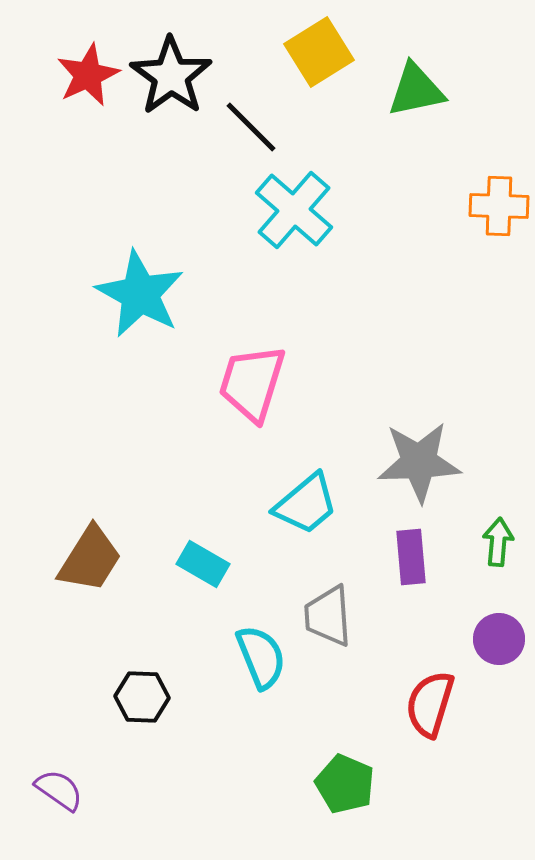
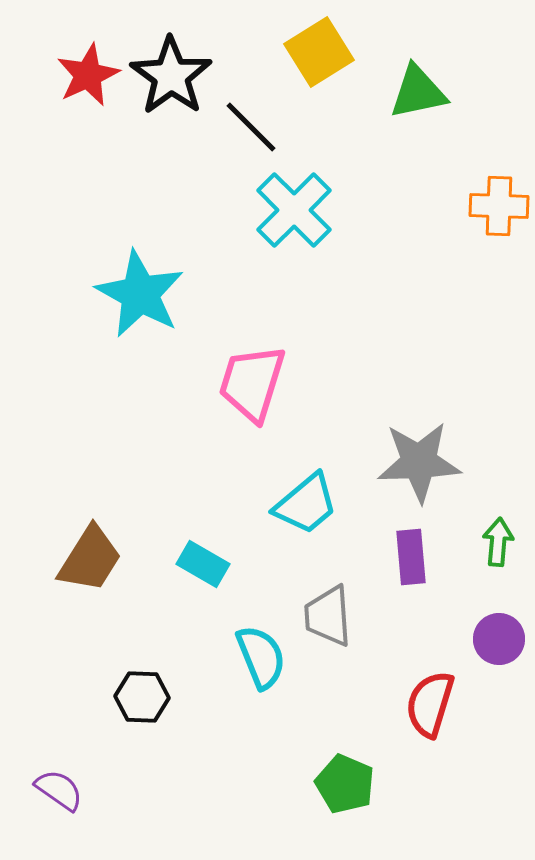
green triangle: moved 2 px right, 2 px down
cyan cross: rotated 4 degrees clockwise
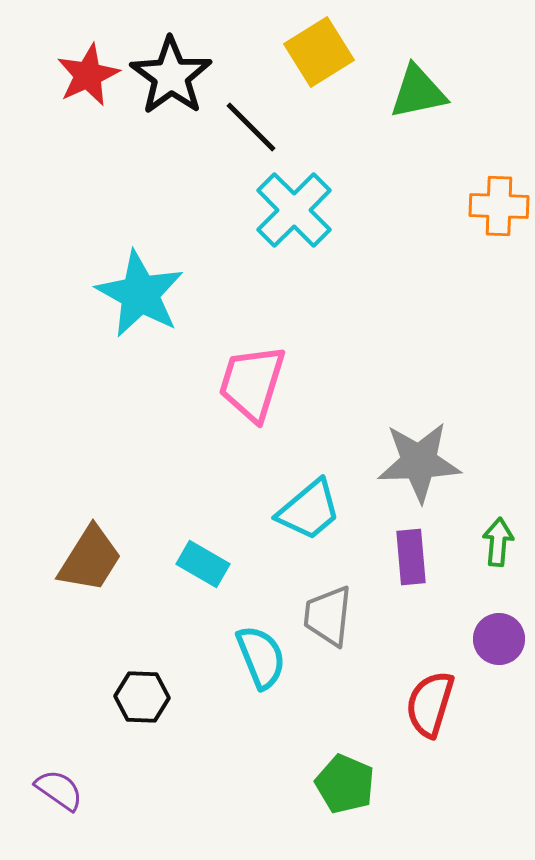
cyan trapezoid: moved 3 px right, 6 px down
gray trapezoid: rotated 10 degrees clockwise
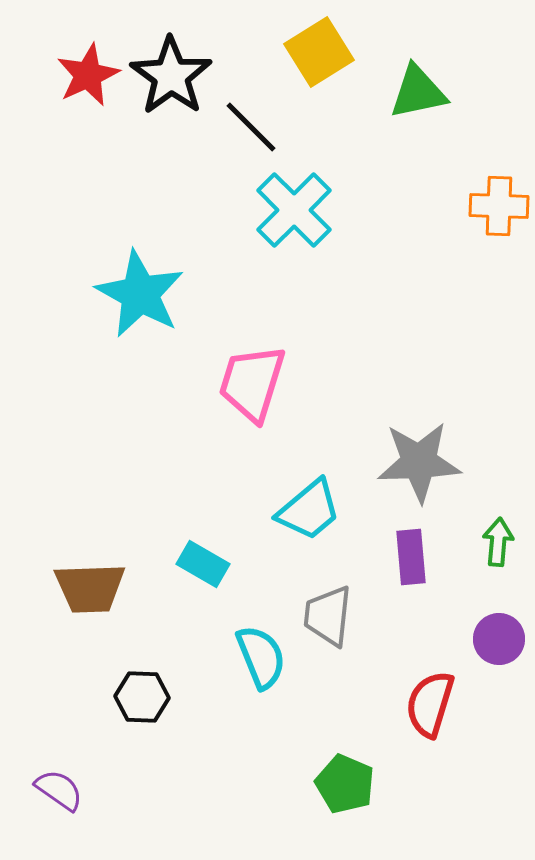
brown trapezoid: moved 29 px down; rotated 56 degrees clockwise
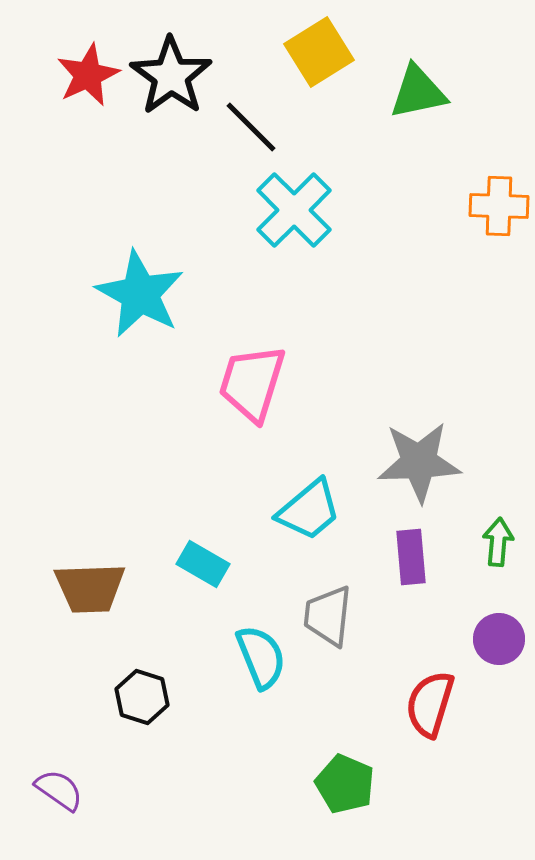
black hexagon: rotated 16 degrees clockwise
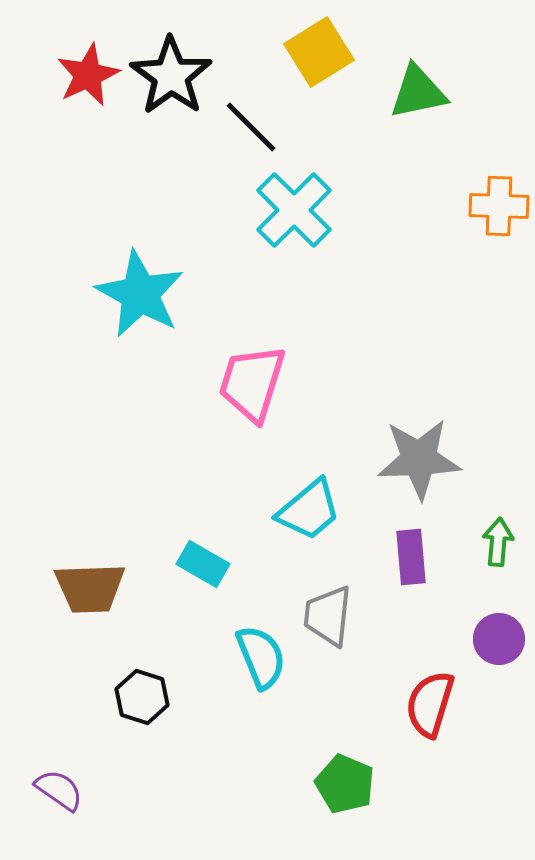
gray star: moved 3 px up
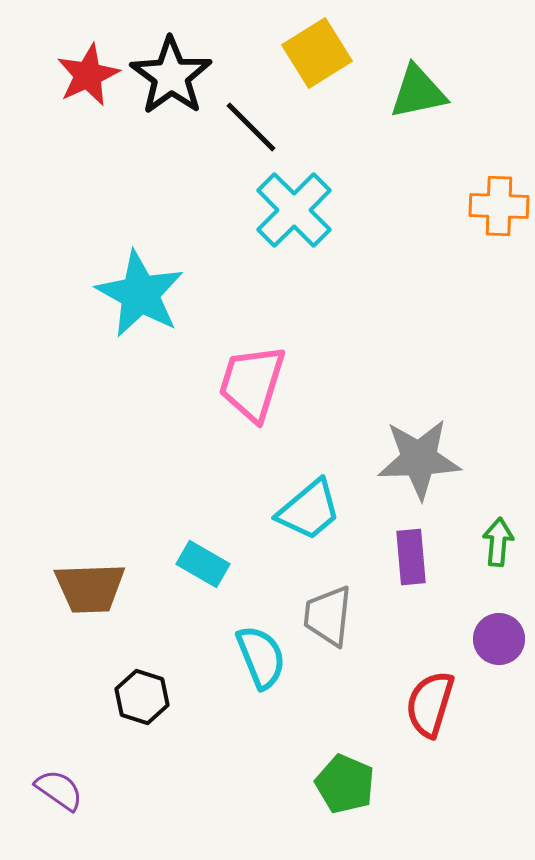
yellow square: moved 2 px left, 1 px down
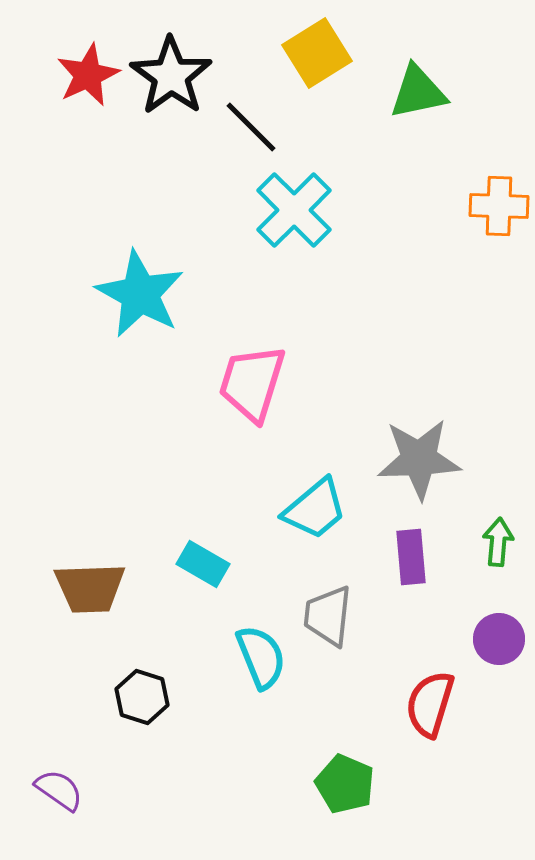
cyan trapezoid: moved 6 px right, 1 px up
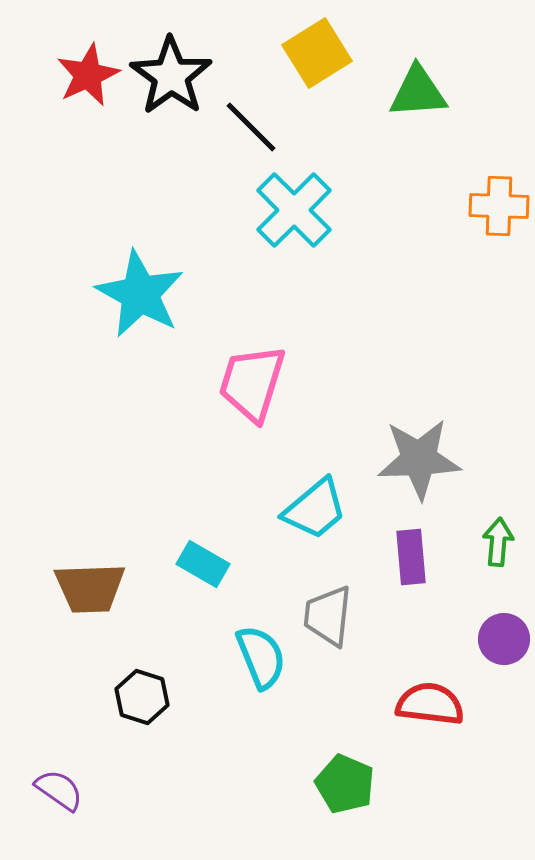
green triangle: rotated 8 degrees clockwise
purple circle: moved 5 px right
red semicircle: rotated 80 degrees clockwise
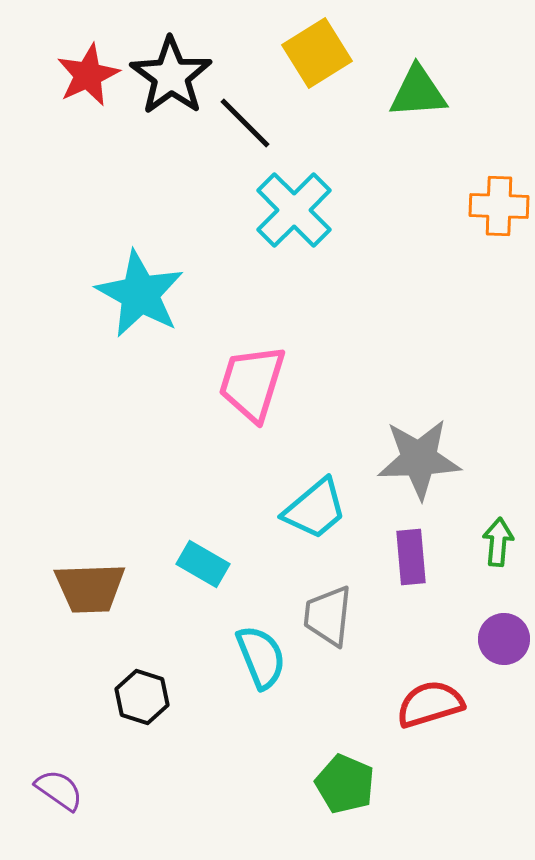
black line: moved 6 px left, 4 px up
red semicircle: rotated 24 degrees counterclockwise
